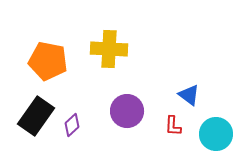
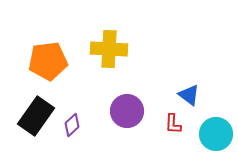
orange pentagon: rotated 18 degrees counterclockwise
red L-shape: moved 2 px up
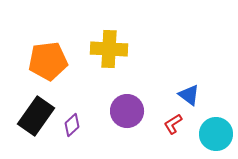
red L-shape: rotated 55 degrees clockwise
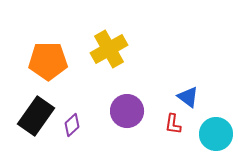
yellow cross: rotated 33 degrees counterclockwise
orange pentagon: rotated 6 degrees clockwise
blue triangle: moved 1 px left, 2 px down
red L-shape: rotated 50 degrees counterclockwise
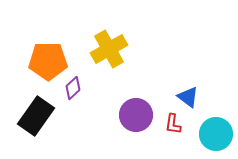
purple circle: moved 9 px right, 4 px down
purple diamond: moved 1 px right, 37 px up
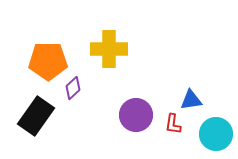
yellow cross: rotated 30 degrees clockwise
blue triangle: moved 3 px right, 3 px down; rotated 45 degrees counterclockwise
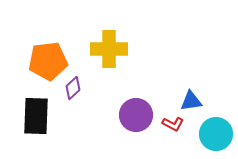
orange pentagon: rotated 6 degrees counterclockwise
blue triangle: moved 1 px down
black rectangle: rotated 33 degrees counterclockwise
red L-shape: rotated 70 degrees counterclockwise
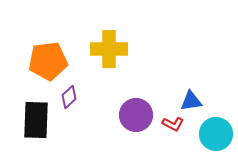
purple diamond: moved 4 px left, 9 px down
black rectangle: moved 4 px down
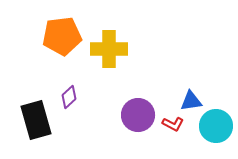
orange pentagon: moved 14 px right, 25 px up
purple circle: moved 2 px right
black rectangle: rotated 18 degrees counterclockwise
cyan circle: moved 8 px up
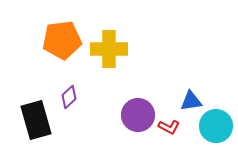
orange pentagon: moved 4 px down
red L-shape: moved 4 px left, 3 px down
